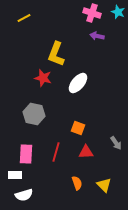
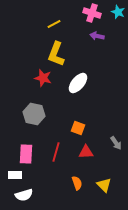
yellow line: moved 30 px right, 6 px down
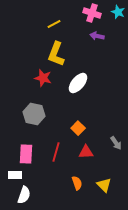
orange square: rotated 24 degrees clockwise
white semicircle: rotated 54 degrees counterclockwise
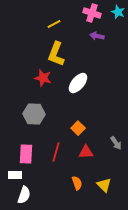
gray hexagon: rotated 10 degrees counterclockwise
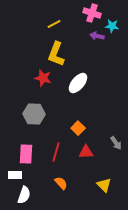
cyan star: moved 6 px left, 14 px down; rotated 16 degrees counterclockwise
orange semicircle: moved 16 px left; rotated 24 degrees counterclockwise
